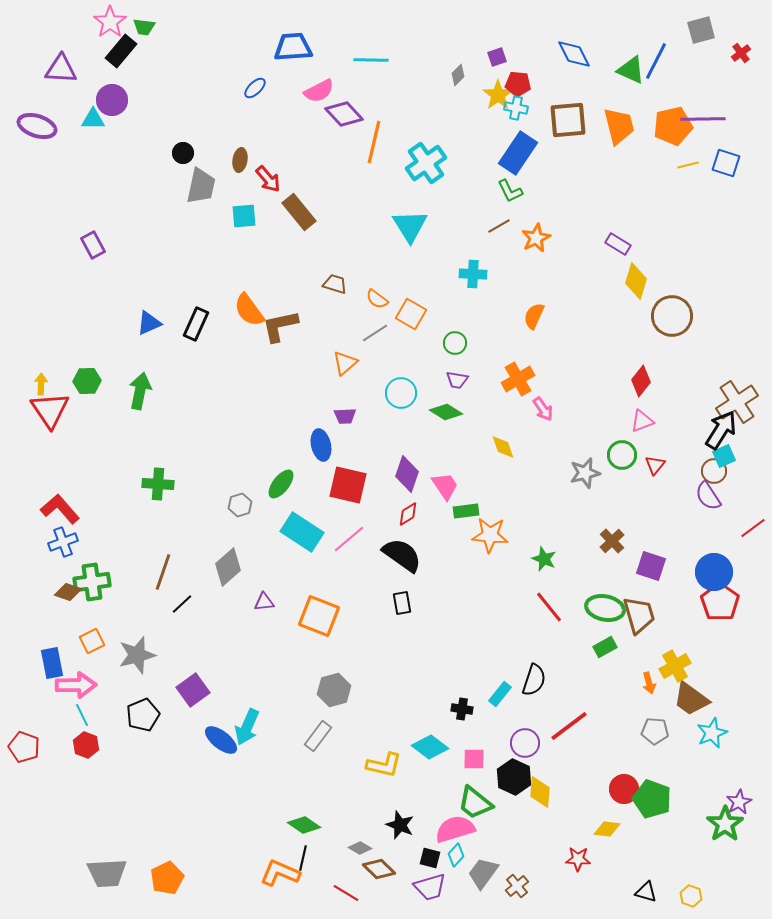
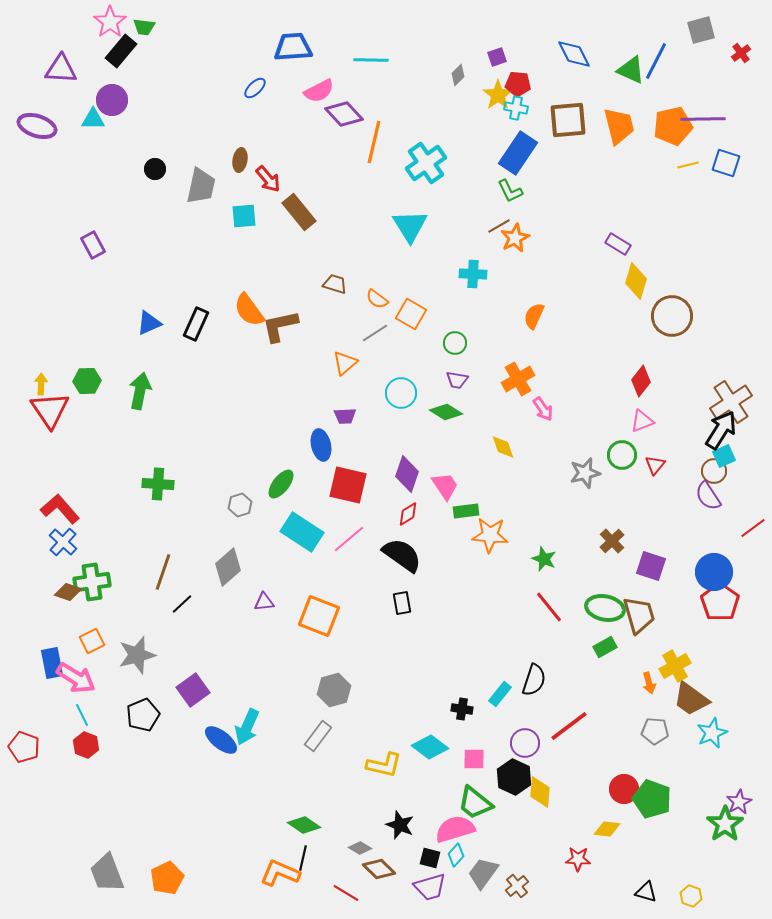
black circle at (183, 153): moved 28 px left, 16 px down
orange star at (536, 238): moved 21 px left
brown cross at (737, 402): moved 6 px left
blue cross at (63, 542): rotated 28 degrees counterclockwise
pink arrow at (76, 685): moved 7 px up; rotated 33 degrees clockwise
gray trapezoid at (107, 873): rotated 72 degrees clockwise
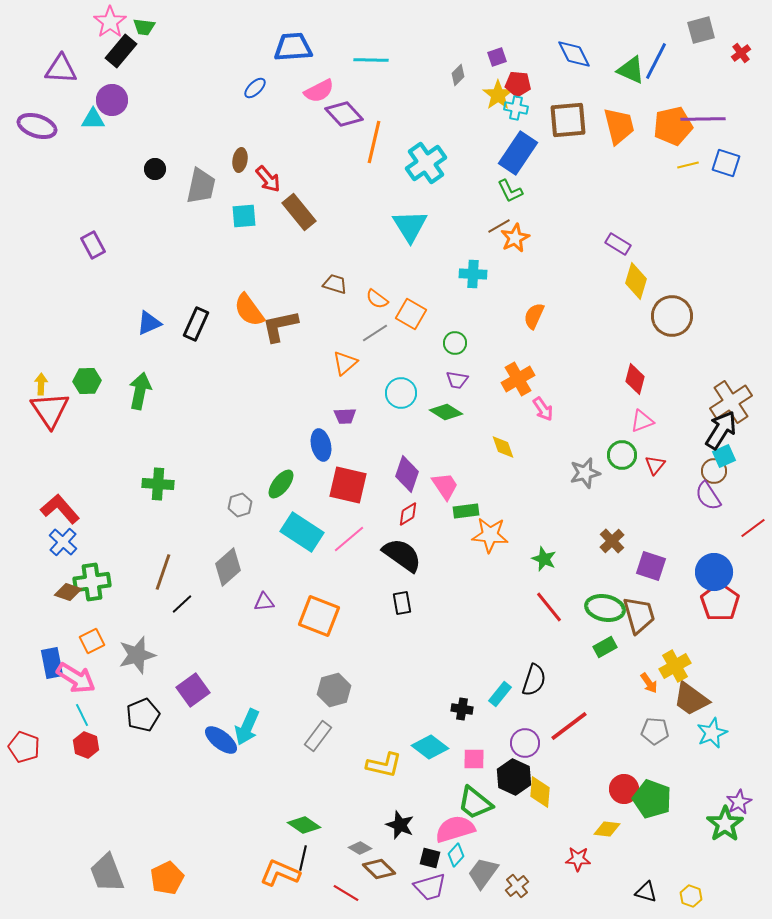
red diamond at (641, 381): moved 6 px left, 2 px up; rotated 24 degrees counterclockwise
orange arrow at (649, 683): rotated 20 degrees counterclockwise
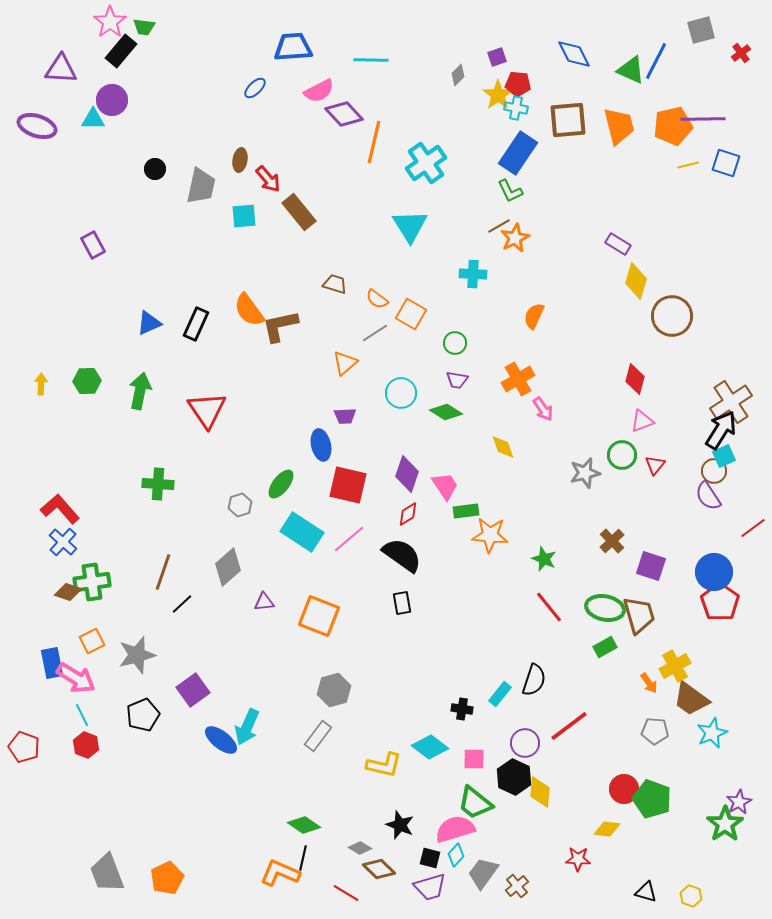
red triangle at (50, 410): moved 157 px right
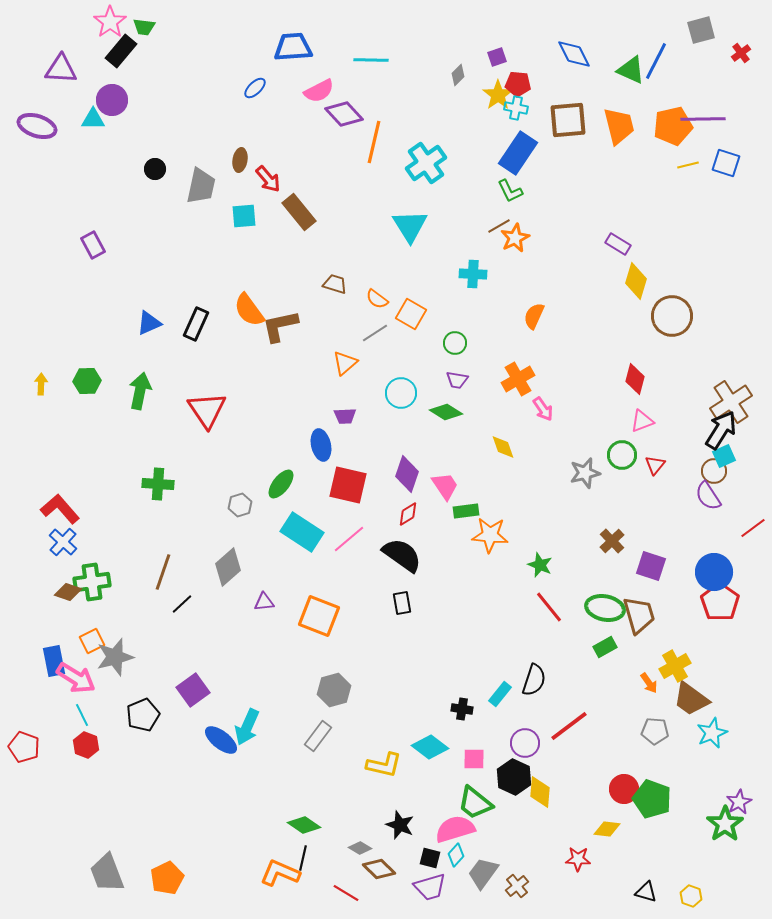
green star at (544, 559): moved 4 px left, 6 px down
gray star at (137, 655): moved 22 px left, 2 px down
blue rectangle at (52, 663): moved 2 px right, 2 px up
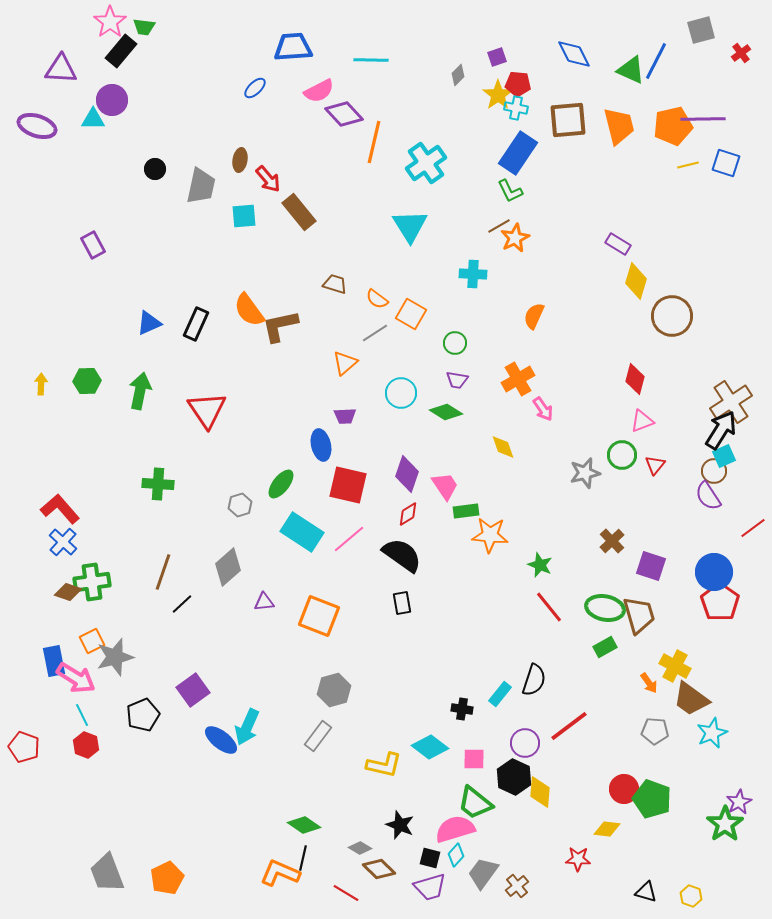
yellow cross at (675, 666): rotated 32 degrees counterclockwise
